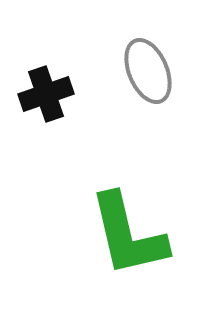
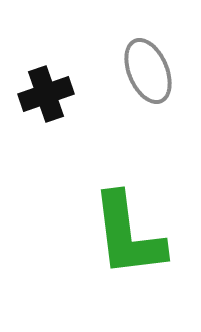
green L-shape: rotated 6 degrees clockwise
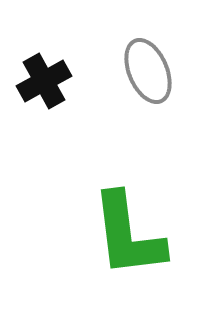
black cross: moved 2 px left, 13 px up; rotated 10 degrees counterclockwise
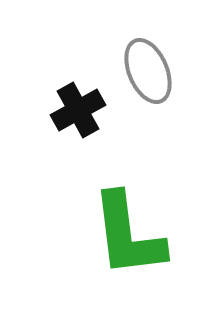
black cross: moved 34 px right, 29 px down
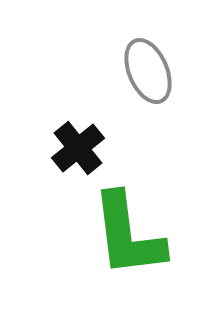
black cross: moved 38 px down; rotated 10 degrees counterclockwise
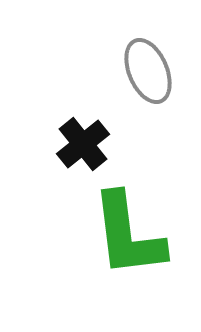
black cross: moved 5 px right, 4 px up
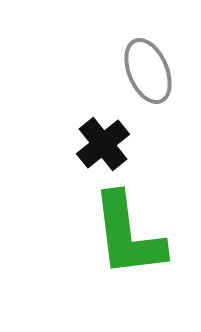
black cross: moved 20 px right
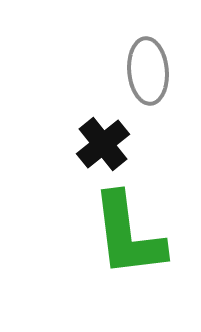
gray ellipse: rotated 18 degrees clockwise
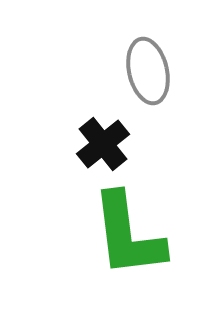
gray ellipse: rotated 8 degrees counterclockwise
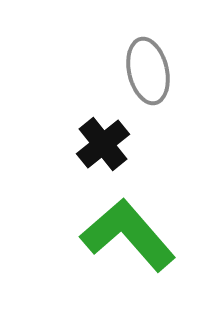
green L-shape: rotated 146 degrees clockwise
